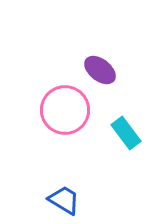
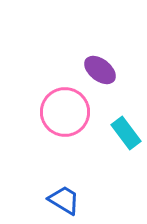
pink circle: moved 2 px down
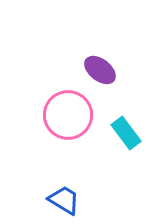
pink circle: moved 3 px right, 3 px down
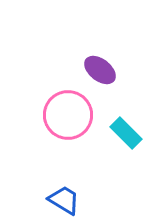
cyan rectangle: rotated 8 degrees counterclockwise
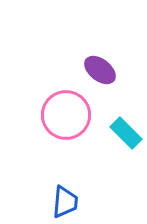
pink circle: moved 2 px left
blue trapezoid: moved 1 px right, 2 px down; rotated 64 degrees clockwise
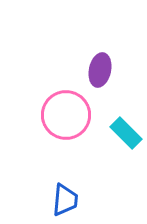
purple ellipse: rotated 64 degrees clockwise
blue trapezoid: moved 2 px up
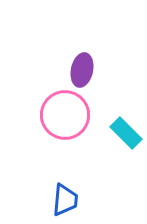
purple ellipse: moved 18 px left
pink circle: moved 1 px left
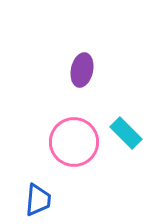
pink circle: moved 9 px right, 27 px down
blue trapezoid: moved 27 px left
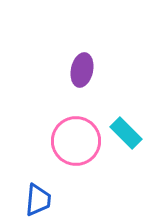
pink circle: moved 2 px right, 1 px up
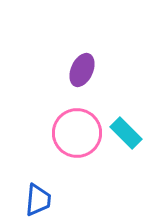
purple ellipse: rotated 12 degrees clockwise
pink circle: moved 1 px right, 8 px up
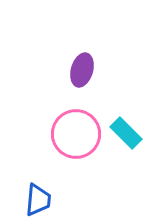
purple ellipse: rotated 8 degrees counterclockwise
pink circle: moved 1 px left, 1 px down
